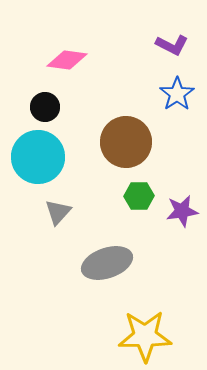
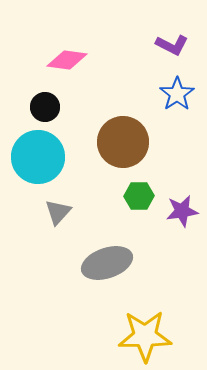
brown circle: moved 3 px left
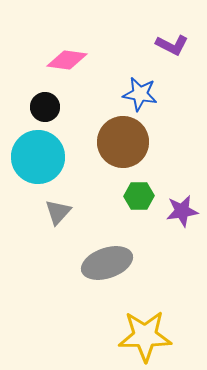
blue star: moved 37 px left; rotated 28 degrees counterclockwise
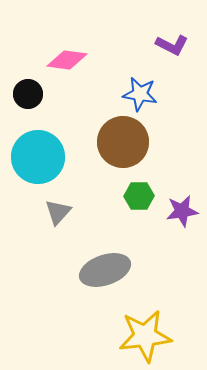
black circle: moved 17 px left, 13 px up
gray ellipse: moved 2 px left, 7 px down
yellow star: rotated 6 degrees counterclockwise
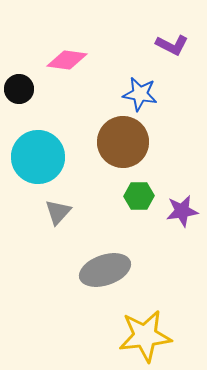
black circle: moved 9 px left, 5 px up
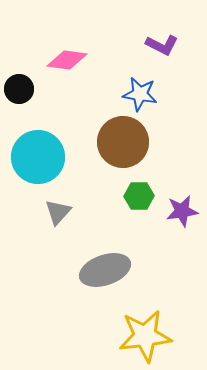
purple L-shape: moved 10 px left
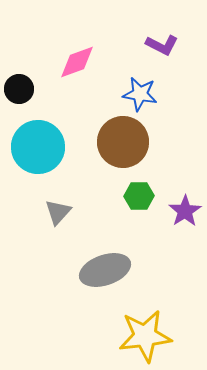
pink diamond: moved 10 px right, 2 px down; rotated 27 degrees counterclockwise
cyan circle: moved 10 px up
purple star: moved 3 px right; rotated 24 degrees counterclockwise
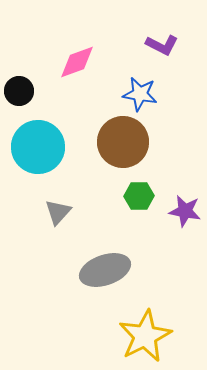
black circle: moved 2 px down
purple star: rotated 28 degrees counterclockwise
yellow star: rotated 20 degrees counterclockwise
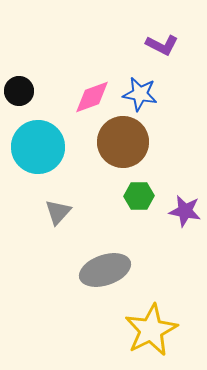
pink diamond: moved 15 px right, 35 px down
yellow star: moved 6 px right, 6 px up
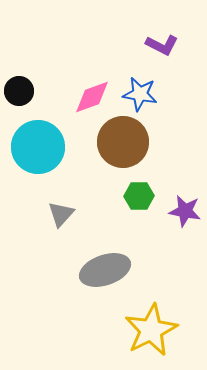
gray triangle: moved 3 px right, 2 px down
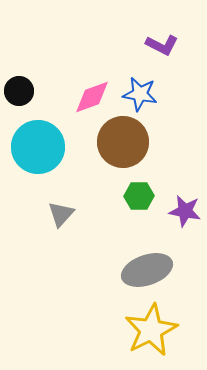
gray ellipse: moved 42 px right
